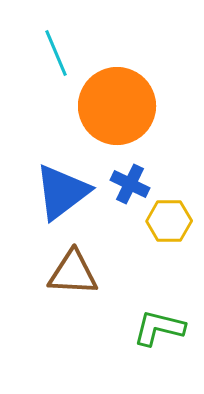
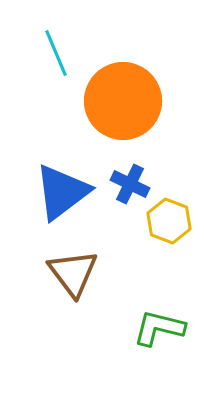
orange circle: moved 6 px right, 5 px up
yellow hexagon: rotated 21 degrees clockwise
brown triangle: rotated 50 degrees clockwise
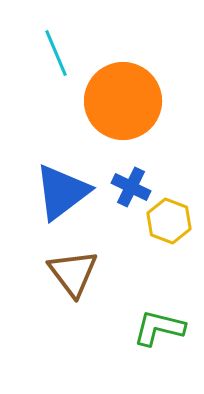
blue cross: moved 1 px right, 3 px down
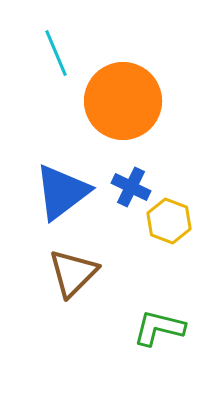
brown triangle: rotated 22 degrees clockwise
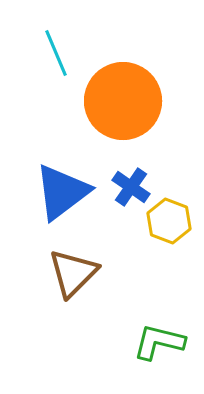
blue cross: rotated 9 degrees clockwise
green L-shape: moved 14 px down
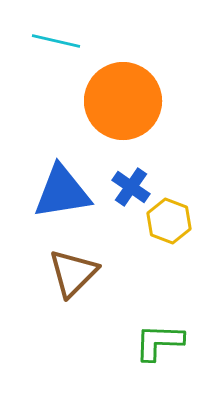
cyan line: moved 12 px up; rotated 54 degrees counterclockwise
blue triangle: rotated 28 degrees clockwise
green L-shape: rotated 12 degrees counterclockwise
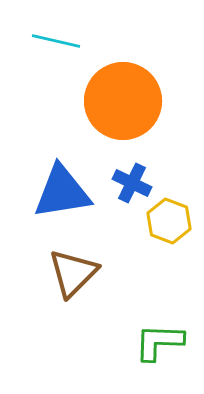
blue cross: moved 1 px right, 4 px up; rotated 9 degrees counterclockwise
